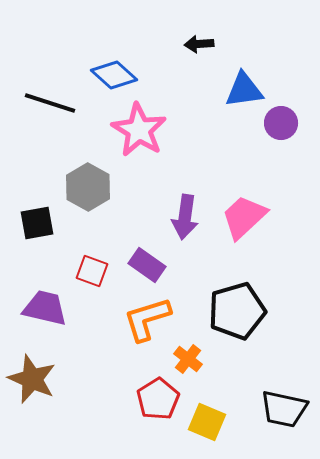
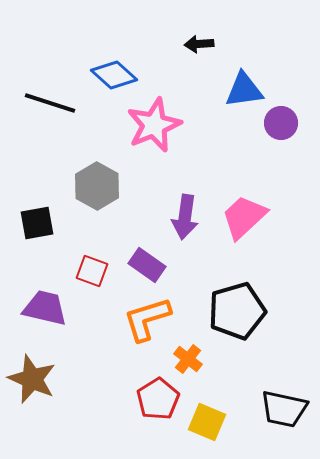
pink star: moved 15 px right, 5 px up; rotated 18 degrees clockwise
gray hexagon: moved 9 px right, 1 px up
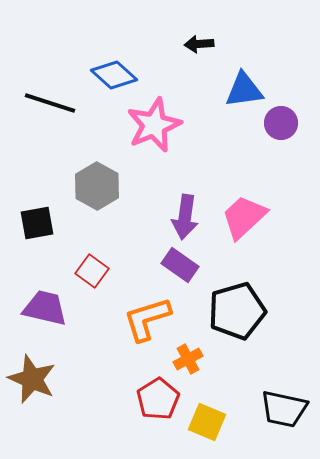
purple rectangle: moved 33 px right
red square: rotated 16 degrees clockwise
orange cross: rotated 24 degrees clockwise
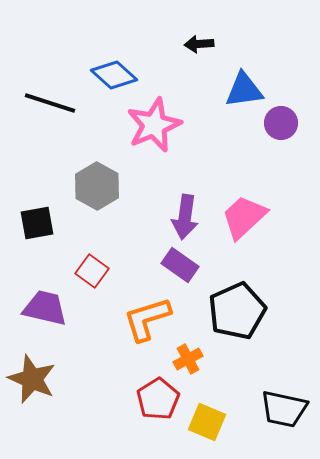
black pentagon: rotated 8 degrees counterclockwise
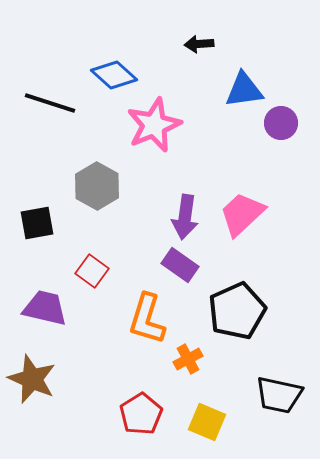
pink trapezoid: moved 2 px left, 3 px up
orange L-shape: rotated 56 degrees counterclockwise
red pentagon: moved 17 px left, 15 px down
black trapezoid: moved 5 px left, 14 px up
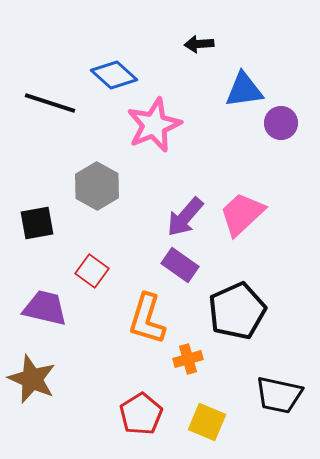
purple arrow: rotated 33 degrees clockwise
orange cross: rotated 12 degrees clockwise
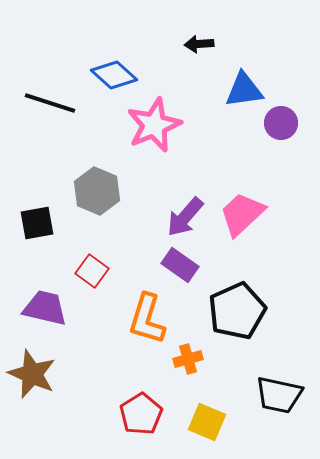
gray hexagon: moved 5 px down; rotated 6 degrees counterclockwise
brown star: moved 5 px up
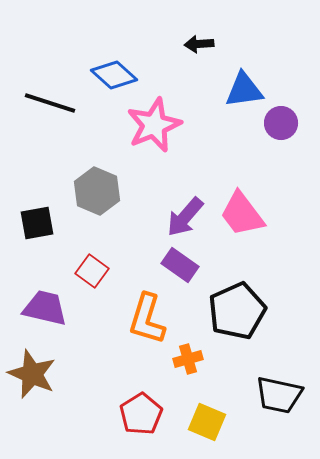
pink trapezoid: rotated 84 degrees counterclockwise
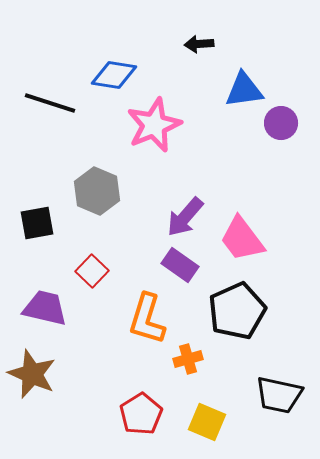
blue diamond: rotated 33 degrees counterclockwise
pink trapezoid: moved 25 px down
red square: rotated 8 degrees clockwise
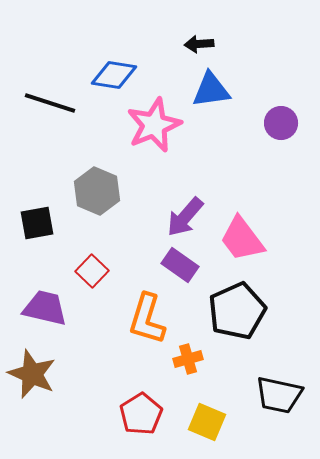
blue triangle: moved 33 px left
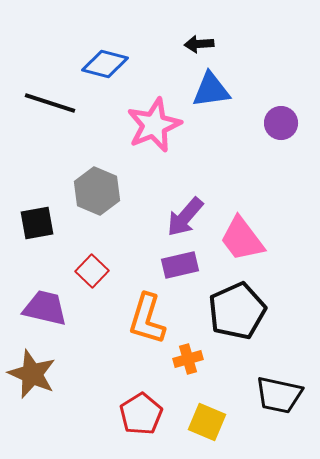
blue diamond: moved 9 px left, 11 px up; rotated 6 degrees clockwise
purple rectangle: rotated 48 degrees counterclockwise
